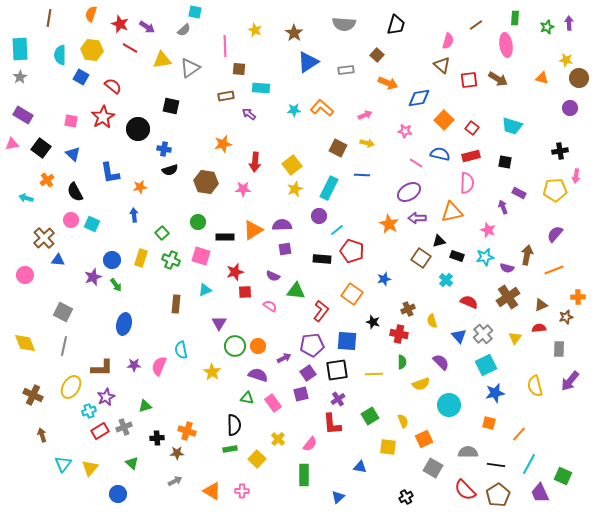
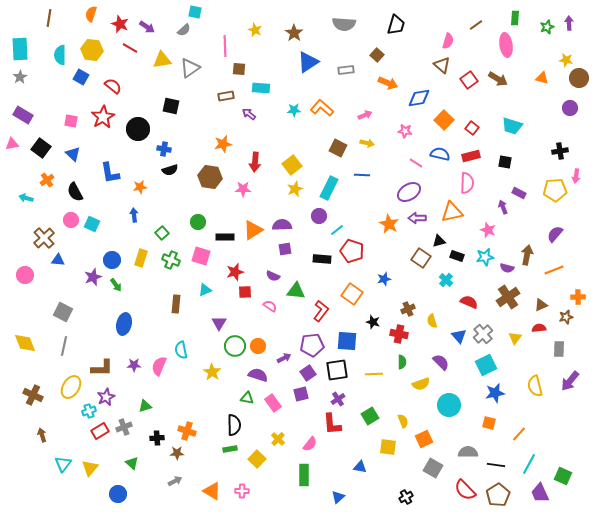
red square at (469, 80): rotated 30 degrees counterclockwise
brown hexagon at (206, 182): moved 4 px right, 5 px up
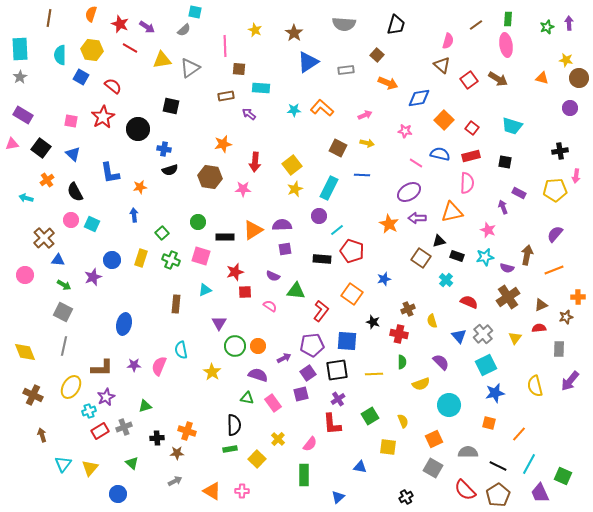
green rectangle at (515, 18): moved 7 px left, 1 px down
green arrow at (116, 285): moved 52 px left; rotated 24 degrees counterclockwise
yellow diamond at (25, 343): moved 9 px down
orange square at (424, 439): moved 10 px right
black line at (496, 465): moved 2 px right, 1 px down; rotated 18 degrees clockwise
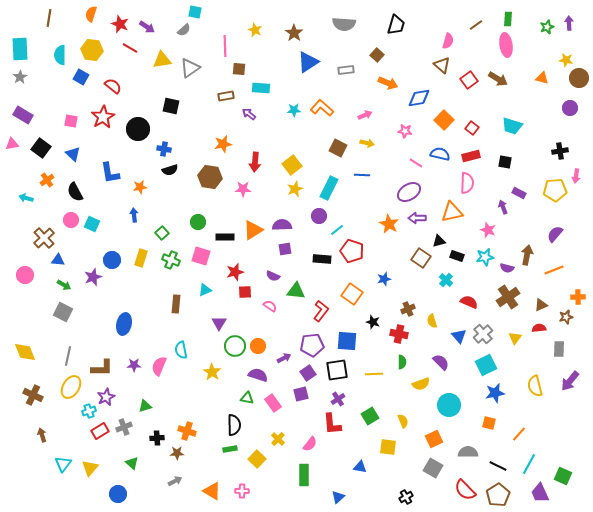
gray line at (64, 346): moved 4 px right, 10 px down
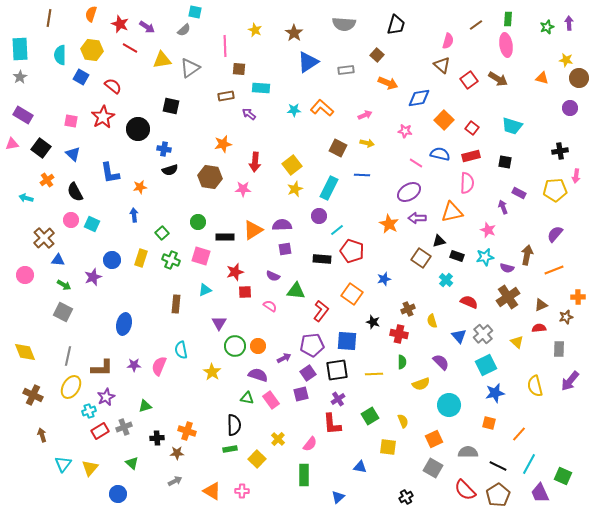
yellow triangle at (515, 338): moved 2 px right, 4 px down; rotated 24 degrees counterclockwise
pink rectangle at (273, 403): moved 2 px left, 3 px up
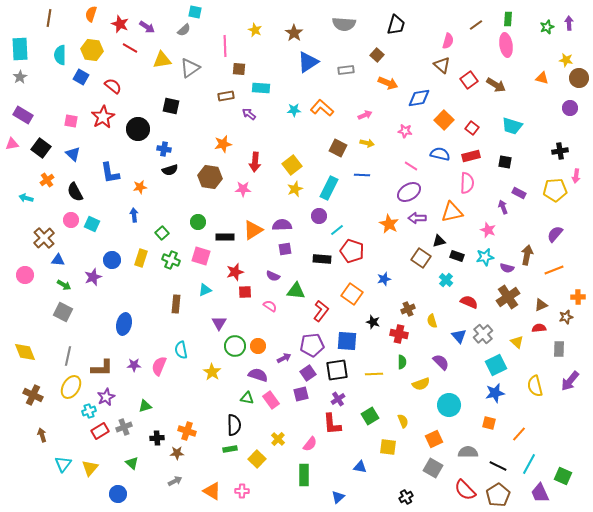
brown arrow at (498, 79): moved 2 px left, 6 px down
pink line at (416, 163): moved 5 px left, 3 px down
cyan square at (486, 365): moved 10 px right
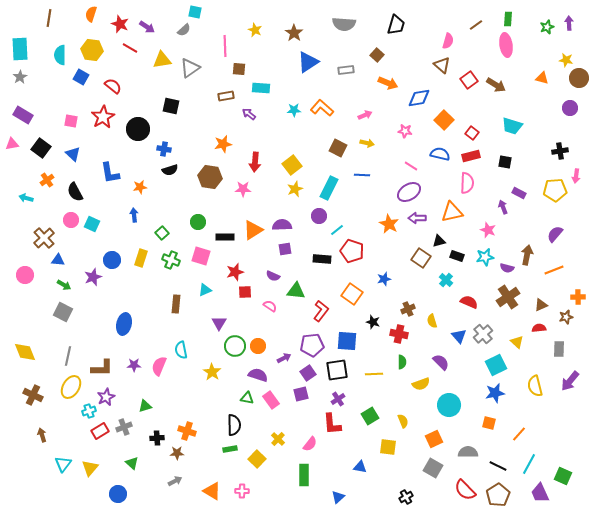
red square at (472, 128): moved 5 px down
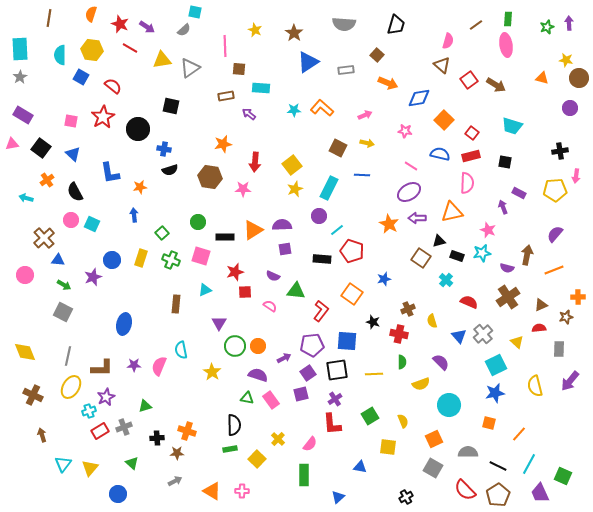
cyan star at (485, 257): moved 3 px left, 4 px up
purple cross at (338, 399): moved 3 px left
